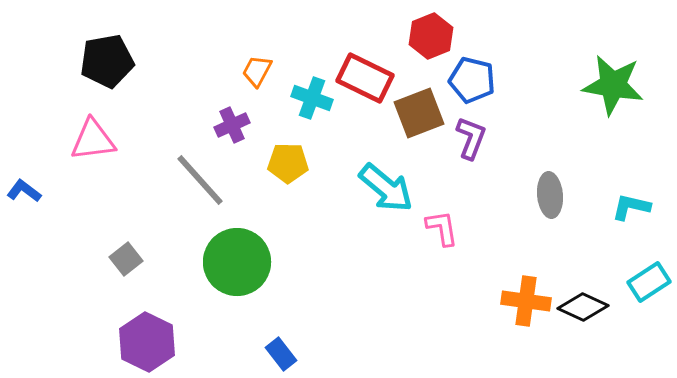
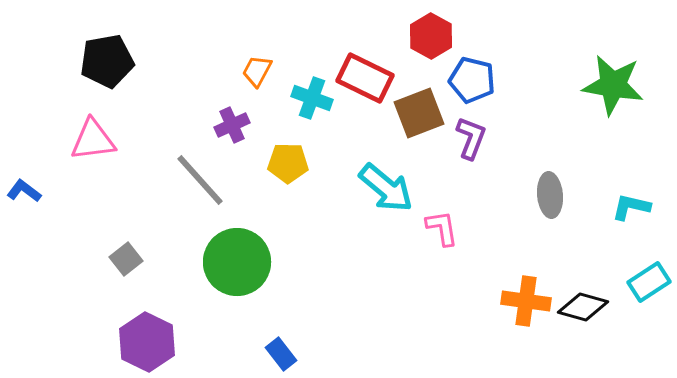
red hexagon: rotated 9 degrees counterclockwise
black diamond: rotated 9 degrees counterclockwise
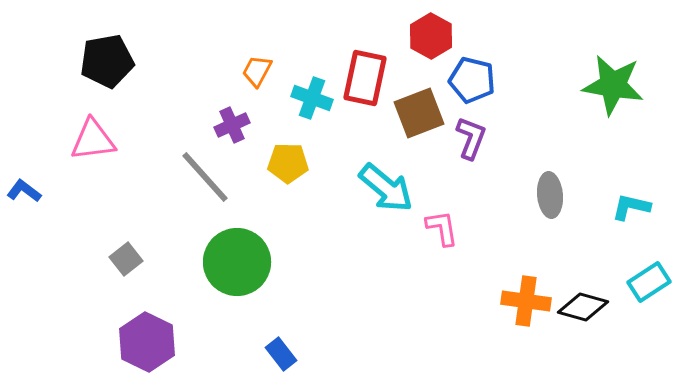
red rectangle: rotated 76 degrees clockwise
gray line: moved 5 px right, 3 px up
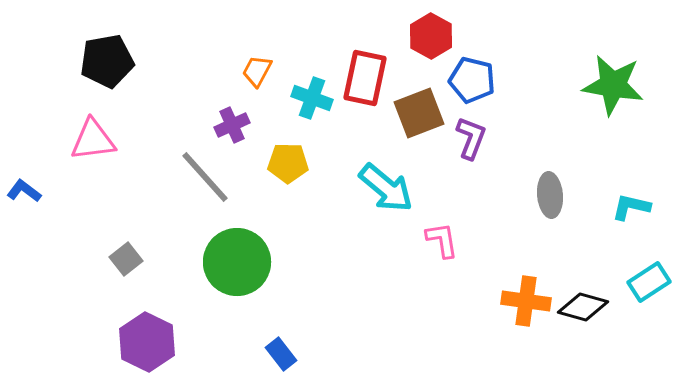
pink L-shape: moved 12 px down
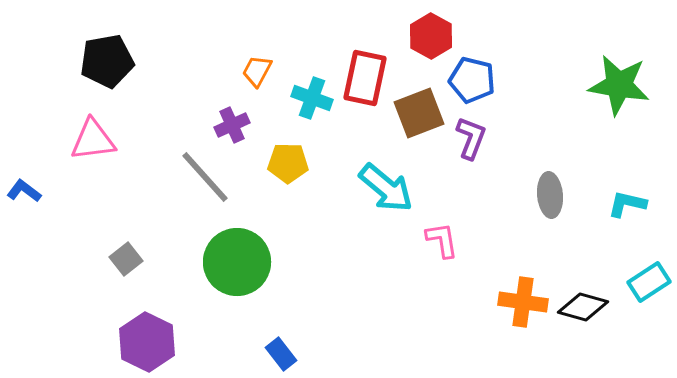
green star: moved 6 px right
cyan L-shape: moved 4 px left, 3 px up
orange cross: moved 3 px left, 1 px down
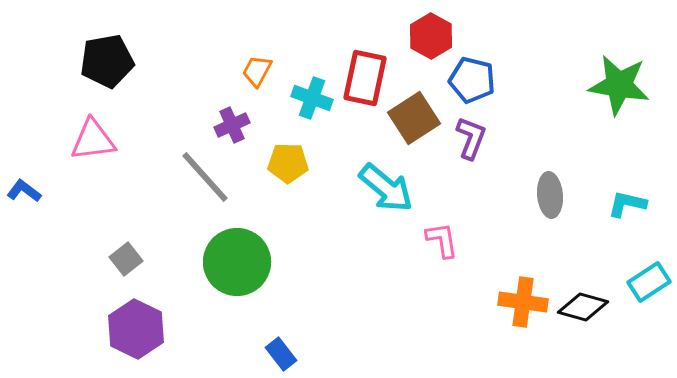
brown square: moved 5 px left, 5 px down; rotated 12 degrees counterclockwise
purple hexagon: moved 11 px left, 13 px up
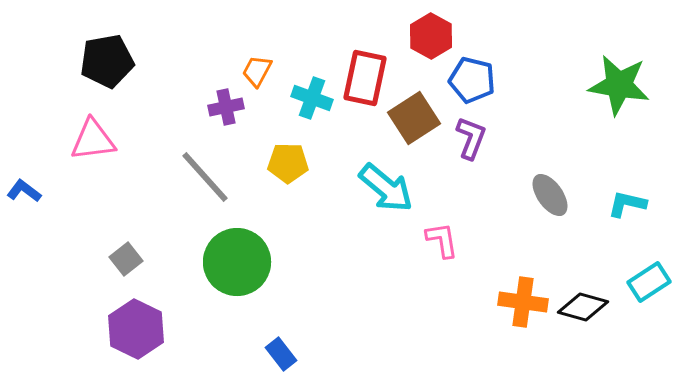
purple cross: moved 6 px left, 18 px up; rotated 12 degrees clockwise
gray ellipse: rotated 30 degrees counterclockwise
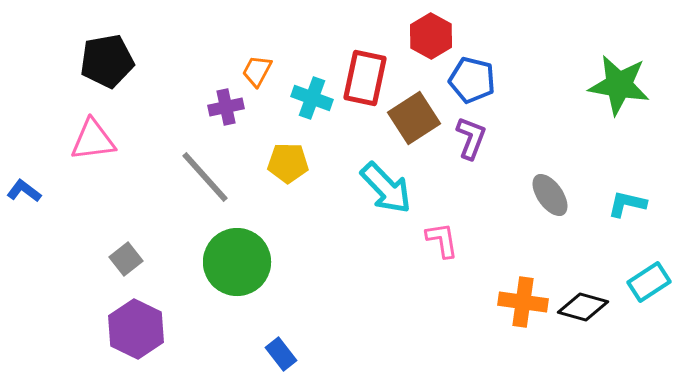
cyan arrow: rotated 6 degrees clockwise
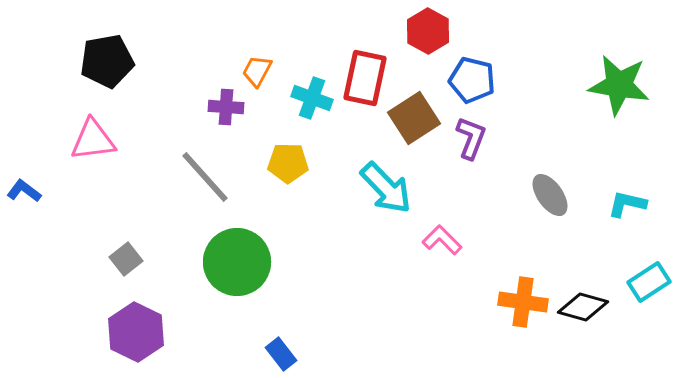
red hexagon: moved 3 px left, 5 px up
purple cross: rotated 16 degrees clockwise
pink L-shape: rotated 36 degrees counterclockwise
purple hexagon: moved 3 px down
